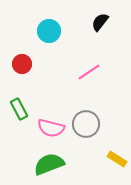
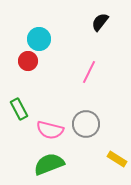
cyan circle: moved 10 px left, 8 px down
red circle: moved 6 px right, 3 px up
pink line: rotated 30 degrees counterclockwise
pink semicircle: moved 1 px left, 2 px down
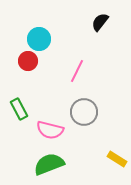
pink line: moved 12 px left, 1 px up
gray circle: moved 2 px left, 12 px up
